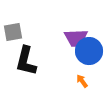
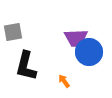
blue circle: moved 1 px down
black L-shape: moved 5 px down
orange arrow: moved 18 px left
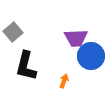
gray square: rotated 30 degrees counterclockwise
blue circle: moved 2 px right, 4 px down
orange arrow: rotated 56 degrees clockwise
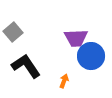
black L-shape: rotated 132 degrees clockwise
